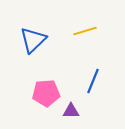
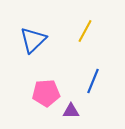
yellow line: rotated 45 degrees counterclockwise
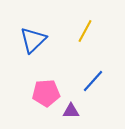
blue line: rotated 20 degrees clockwise
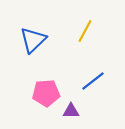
blue line: rotated 10 degrees clockwise
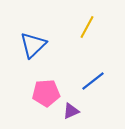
yellow line: moved 2 px right, 4 px up
blue triangle: moved 5 px down
purple triangle: rotated 24 degrees counterclockwise
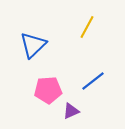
pink pentagon: moved 2 px right, 3 px up
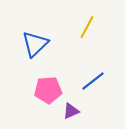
blue triangle: moved 2 px right, 1 px up
